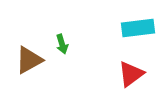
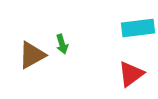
brown triangle: moved 3 px right, 5 px up
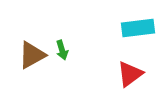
green arrow: moved 6 px down
red triangle: moved 1 px left
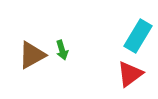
cyan rectangle: moved 8 px down; rotated 52 degrees counterclockwise
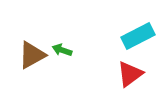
cyan rectangle: rotated 32 degrees clockwise
green arrow: rotated 126 degrees clockwise
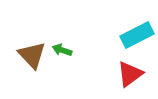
cyan rectangle: moved 1 px left, 1 px up
brown triangle: rotated 44 degrees counterclockwise
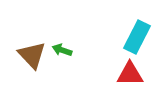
cyan rectangle: moved 2 px down; rotated 36 degrees counterclockwise
red triangle: rotated 36 degrees clockwise
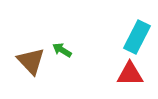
green arrow: rotated 12 degrees clockwise
brown triangle: moved 1 px left, 6 px down
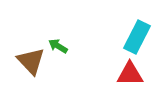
green arrow: moved 4 px left, 4 px up
